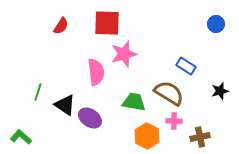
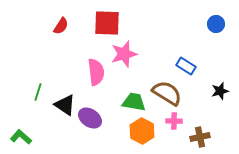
brown semicircle: moved 2 px left
orange hexagon: moved 5 px left, 5 px up
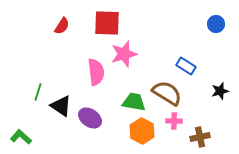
red semicircle: moved 1 px right
black triangle: moved 4 px left, 1 px down
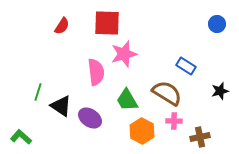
blue circle: moved 1 px right
green trapezoid: moved 7 px left, 2 px up; rotated 130 degrees counterclockwise
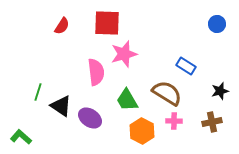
brown cross: moved 12 px right, 15 px up
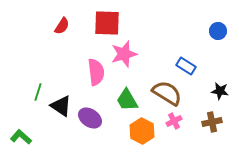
blue circle: moved 1 px right, 7 px down
black star: rotated 24 degrees clockwise
pink cross: rotated 28 degrees counterclockwise
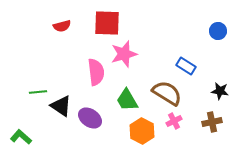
red semicircle: rotated 42 degrees clockwise
green line: rotated 66 degrees clockwise
